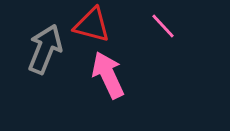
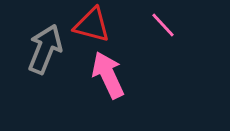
pink line: moved 1 px up
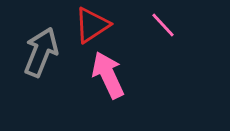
red triangle: rotated 48 degrees counterclockwise
gray arrow: moved 4 px left, 3 px down
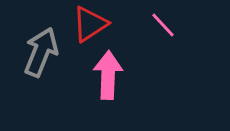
red triangle: moved 2 px left, 1 px up
pink arrow: rotated 27 degrees clockwise
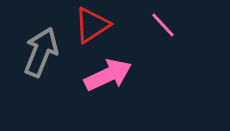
red triangle: moved 2 px right, 1 px down
pink arrow: rotated 63 degrees clockwise
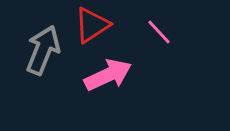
pink line: moved 4 px left, 7 px down
gray arrow: moved 2 px right, 2 px up
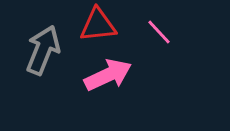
red triangle: moved 6 px right; rotated 27 degrees clockwise
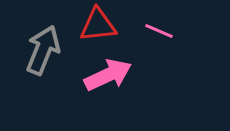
pink line: moved 1 px up; rotated 24 degrees counterclockwise
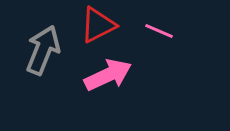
red triangle: rotated 21 degrees counterclockwise
